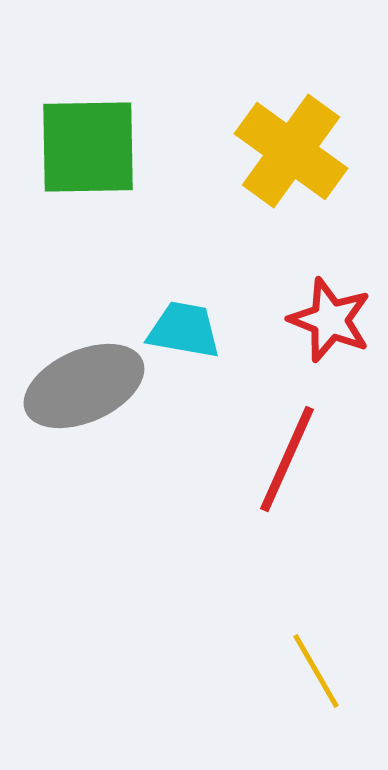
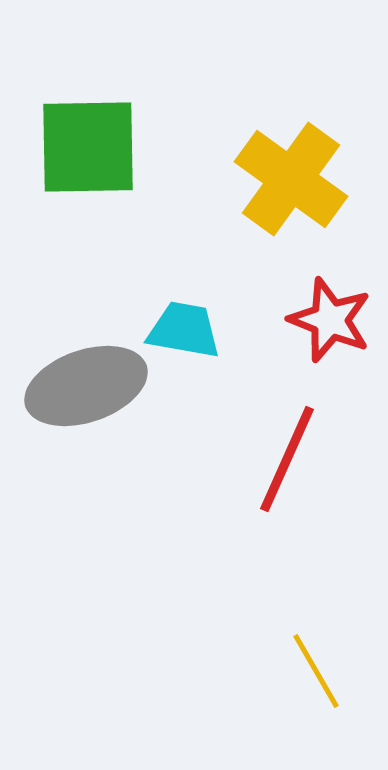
yellow cross: moved 28 px down
gray ellipse: moved 2 px right; rotated 5 degrees clockwise
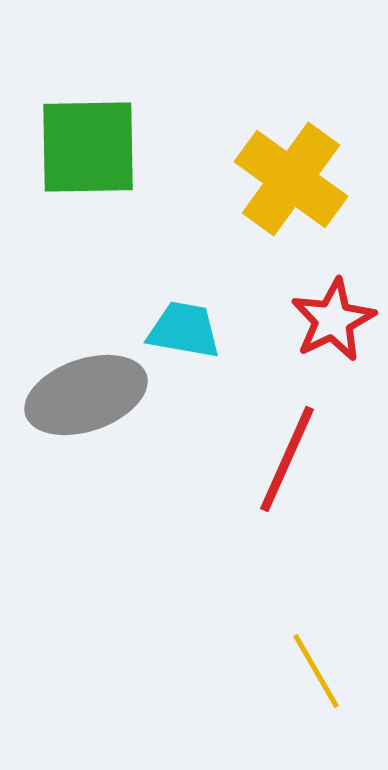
red star: moved 3 px right; rotated 24 degrees clockwise
gray ellipse: moved 9 px down
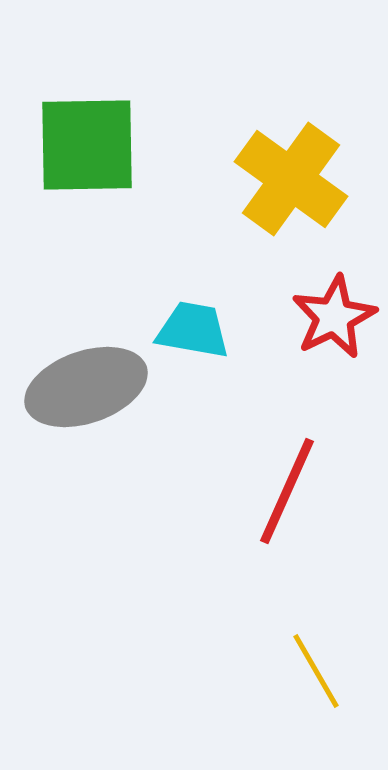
green square: moved 1 px left, 2 px up
red star: moved 1 px right, 3 px up
cyan trapezoid: moved 9 px right
gray ellipse: moved 8 px up
red line: moved 32 px down
